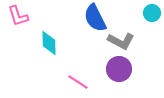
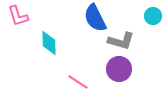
cyan circle: moved 1 px right, 3 px down
gray L-shape: rotated 12 degrees counterclockwise
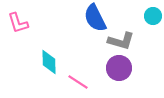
pink L-shape: moved 7 px down
cyan diamond: moved 19 px down
purple circle: moved 1 px up
